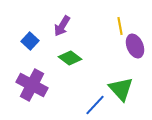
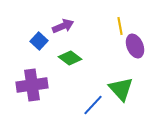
purple arrow: moved 1 px right; rotated 145 degrees counterclockwise
blue square: moved 9 px right
purple cross: rotated 36 degrees counterclockwise
blue line: moved 2 px left
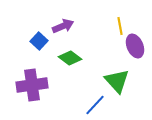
green triangle: moved 4 px left, 8 px up
blue line: moved 2 px right
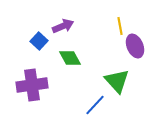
green diamond: rotated 25 degrees clockwise
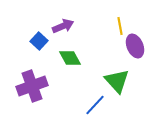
purple cross: moved 1 px down; rotated 12 degrees counterclockwise
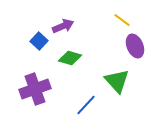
yellow line: moved 2 px right, 6 px up; rotated 42 degrees counterclockwise
green diamond: rotated 45 degrees counterclockwise
purple cross: moved 3 px right, 3 px down
blue line: moved 9 px left
